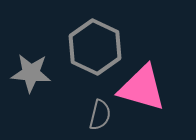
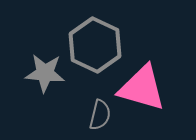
gray hexagon: moved 2 px up
gray star: moved 14 px right
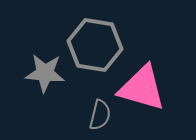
gray hexagon: rotated 16 degrees counterclockwise
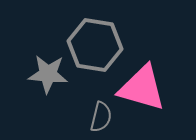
gray star: moved 3 px right, 1 px down
gray semicircle: moved 1 px right, 2 px down
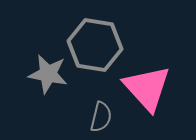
gray star: rotated 6 degrees clockwise
pink triangle: moved 5 px right; rotated 32 degrees clockwise
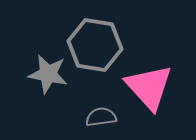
pink triangle: moved 2 px right, 1 px up
gray semicircle: rotated 112 degrees counterclockwise
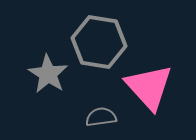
gray hexagon: moved 4 px right, 3 px up
gray star: rotated 21 degrees clockwise
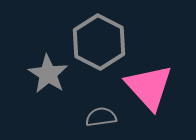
gray hexagon: rotated 18 degrees clockwise
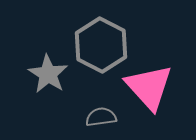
gray hexagon: moved 2 px right, 3 px down
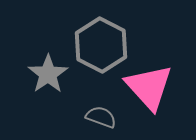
gray star: rotated 6 degrees clockwise
gray semicircle: rotated 28 degrees clockwise
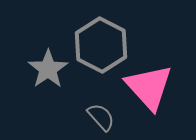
gray star: moved 5 px up
gray semicircle: rotated 28 degrees clockwise
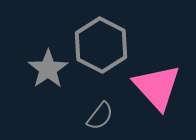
pink triangle: moved 8 px right
gray semicircle: moved 1 px left, 1 px up; rotated 80 degrees clockwise
